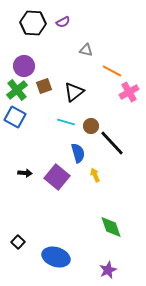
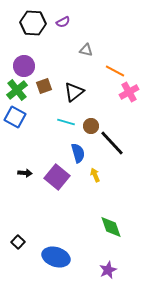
orange line: moved 3 px right
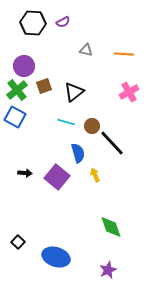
orange line: moved 9 px right, 17 px up; rotated 24 degrees counterclockwise
brown circle: moved 1 px right
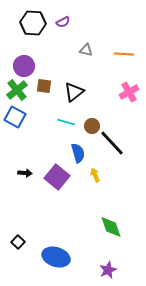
brown square: rotated 28 degrees clockwise
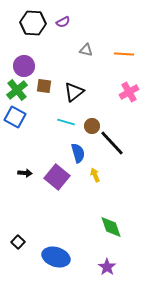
purple star: moved 1 px left, 3 px up; rotated 12 degrees counterclockwise
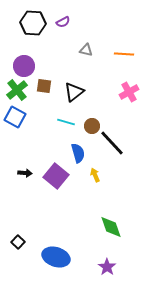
purple square: moved 1 px left, 1 px up
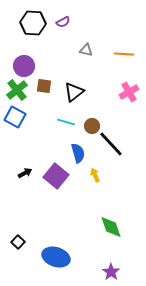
black line: moved 1 px left, 1 px down
black arrow: rotated 32 degrees counterclockwise
purple star: moved 4 px right, 5 px down
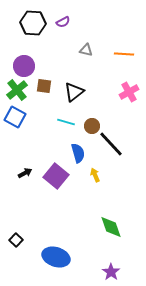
black square: moved 2 px left, 2 px up
